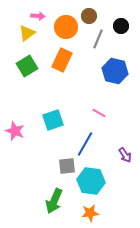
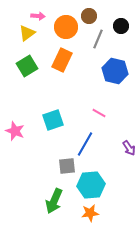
purple arrow: moved 4 px right, 7 px up
cyan hexagon: moved 4 px down; rotated 12 degrees counterclockwise
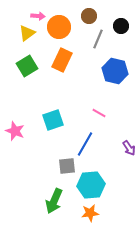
orange circle: moved 7 px left
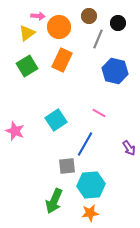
black circle: moved 3 px left, 3 px up
cyan square: moved 3 px right; rotated 15 degrees counterclockwise
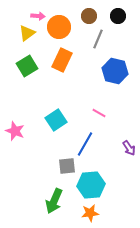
black circle: moved 7 px up
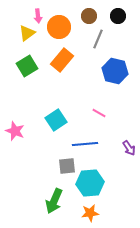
pink arrow: rotated 80 degrees clockwise
orange rectangle: rotated 15 degrees clockwise
blue line: rotated 55 degrees clockwise
cyan hexagon: moved 1 px left, 2 px up
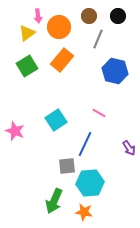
blue line: rotated 60 degrees counterclockwise
orange star: moved 6 px left, 1 px up; rotated 18 degrees clockwise
